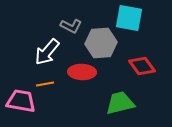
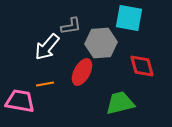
gray L-shape: rotated 35 degrees counterclockwise
white arrow: moved 5 px up
red diamond: rotated 20 degrees clockwise
red ellipse: rotated 64 degrees counterclockwise
pink trapezoid: moved 1 px left
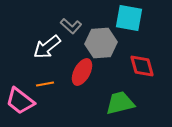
gray L-shape: rotated 50 degrees clockwise
white arrow: rotated 12 degrees clockwise
pink trapezoid: rotated 152 degrees counterclockwise
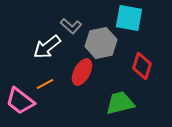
gray hexagon: rotated 8 degrees counterclockwise
red diamond: rotated 32 degrees clockwise
orange line: rotated 18 degrees counterclockwise
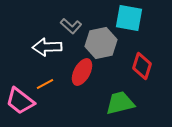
white arrow: rotated 36 degrees clockwise
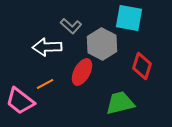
gray hexagon: moved 1 px right, 1 px down; rotated 20 degrees counterclockwise
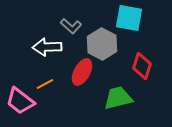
green trapezoid: moved 2 px left, 5 px up
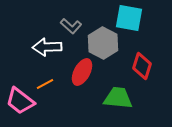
gray hexagon: moved 1 px right, 1 px up
green trapezoid: rotated 20 degrees clockwise
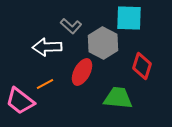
cyan square: rotated 8 degrees counterclockwise
